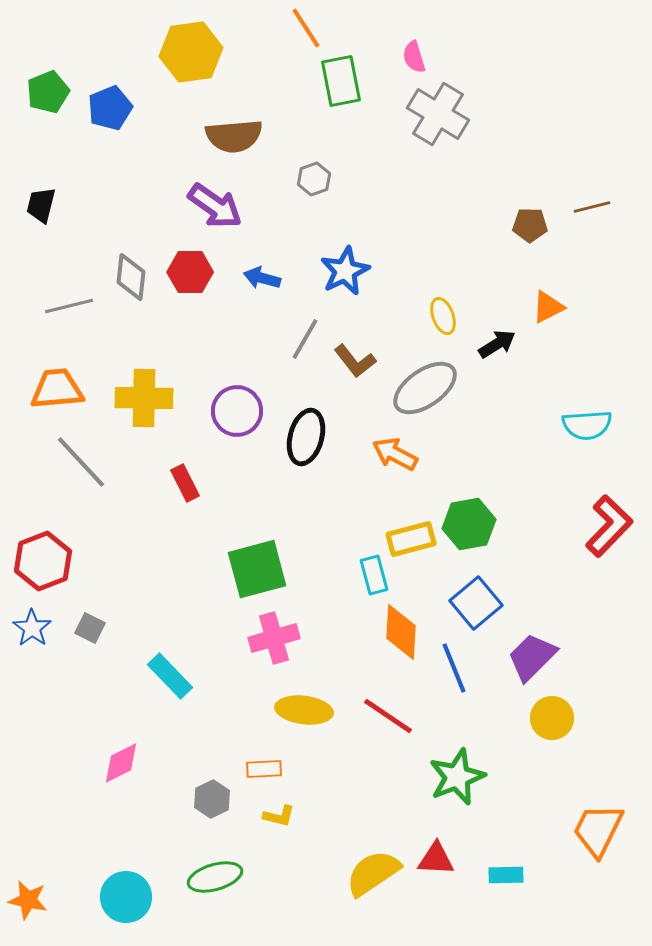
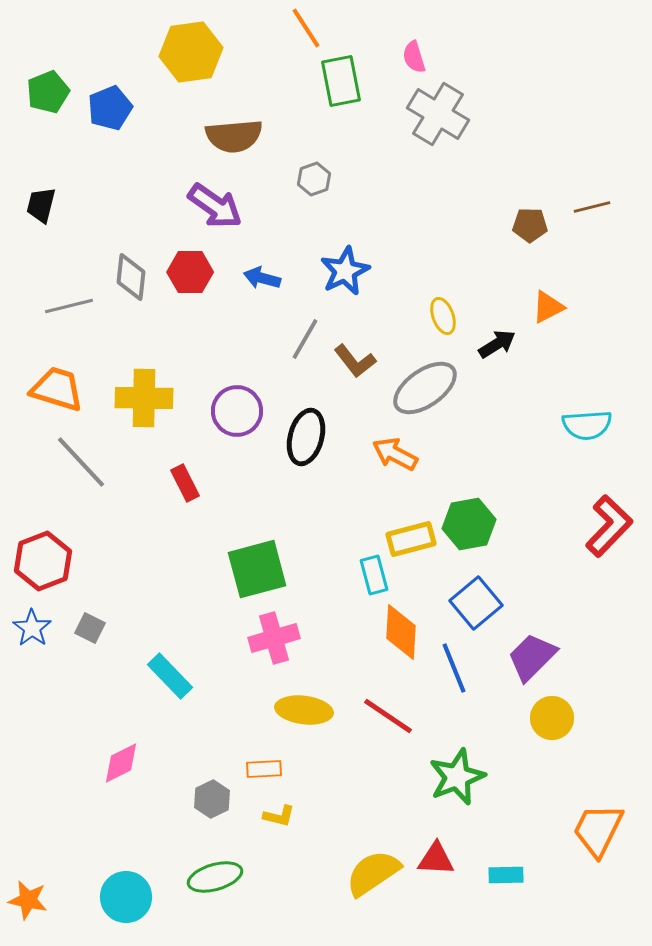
orange trapezoid at (57, 389): rotated 22 degrees clockwise
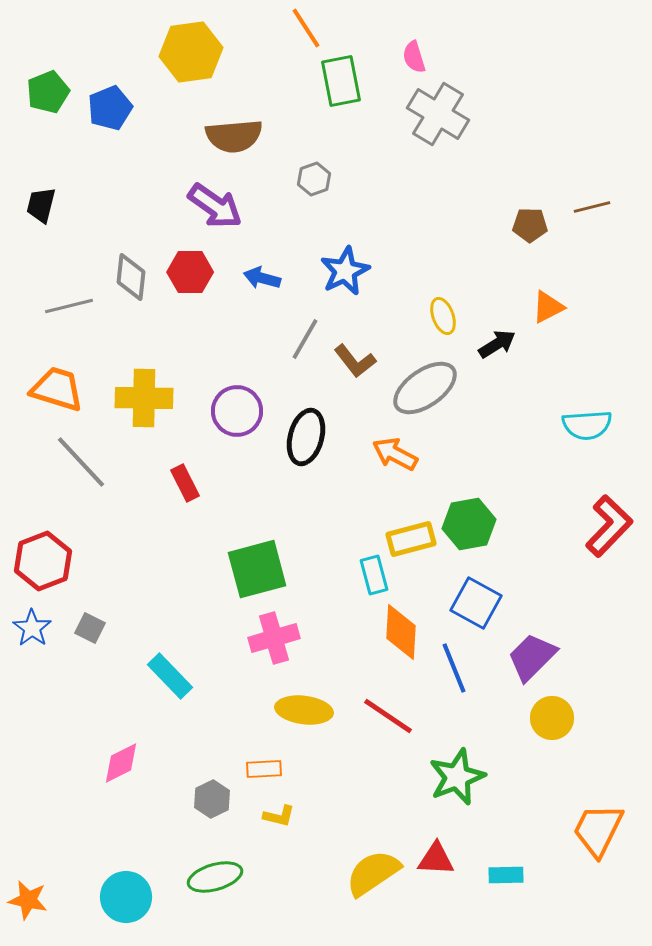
blue square at (476, 603): rotated 21 degrees counterclockwise
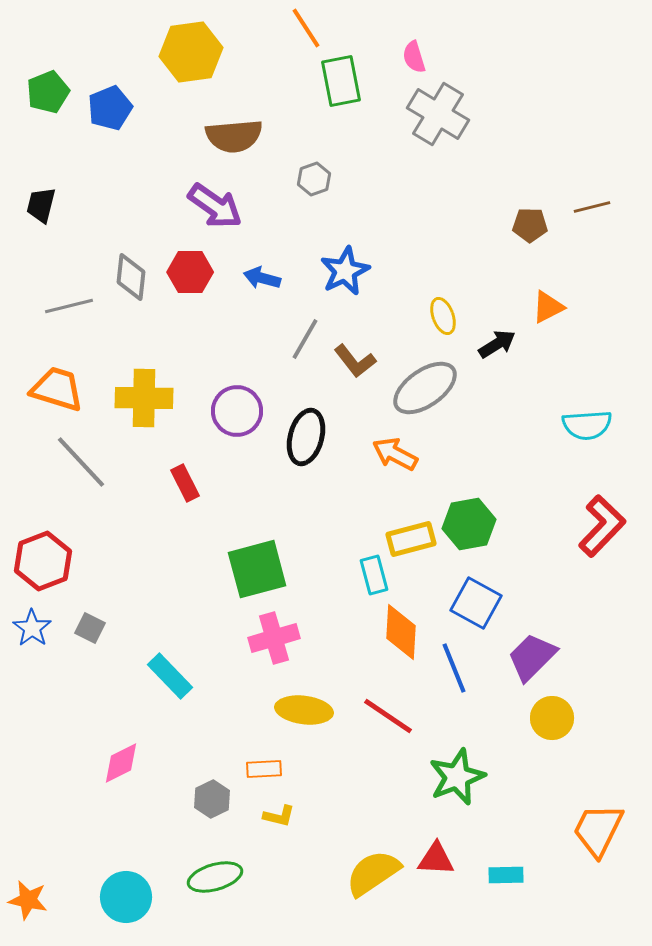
red L-shape at (609, 526): moved 7 px left
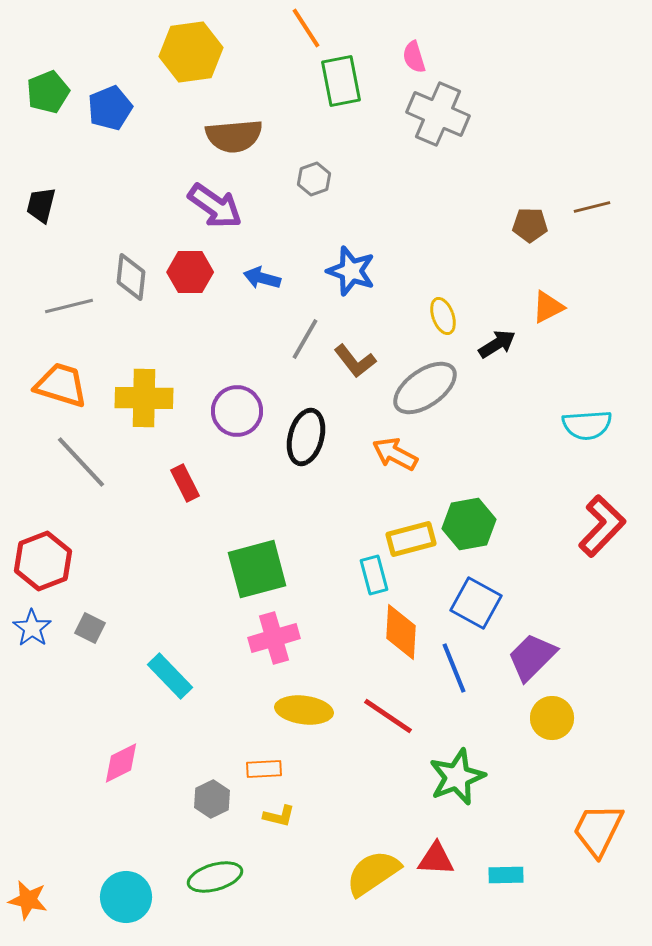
gray cross at (438, 114): rotated 8 degrees counterclockwise
blue star at (345, 271): moved 6 px right; rotated 27 degrees counterclockwise
orange trapezoid at (57, 389): moved 4 px right, 4 px up
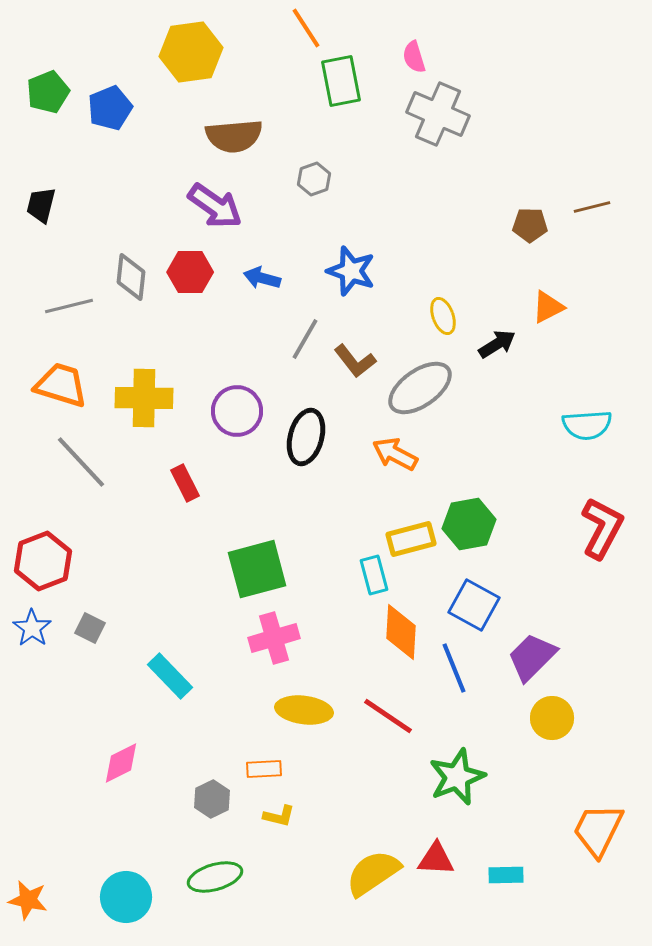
gray ellipse at (425, 388): moved 5 px left
red L-shape at (602, 526): moved 2 px down; rotated 16 degrees counterclockwise
blue square at (476, 603): moved 2 px left, 2 px down
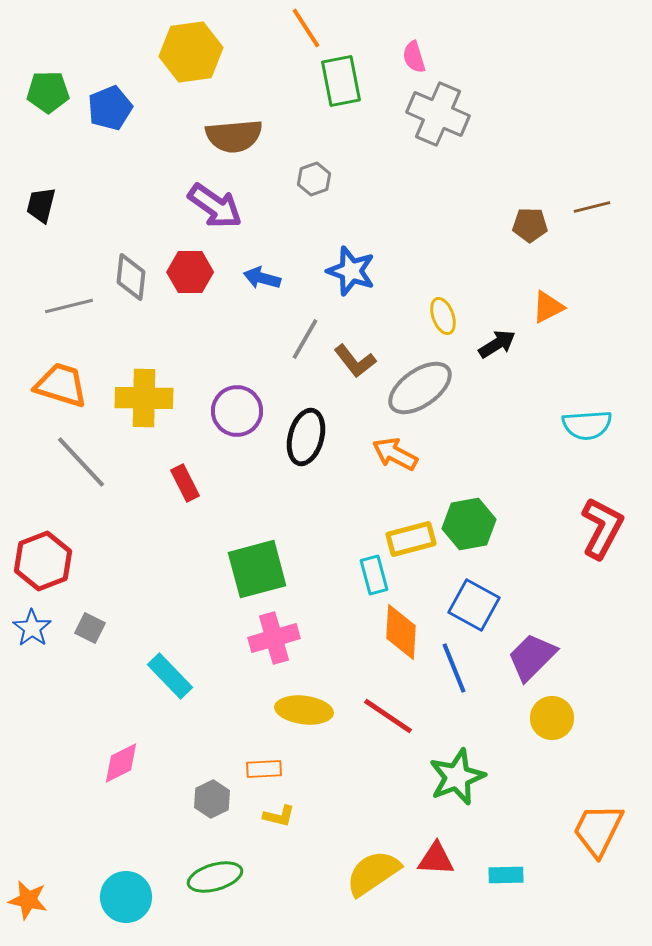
green pentagon at (48, 92): rotated 21 degrees clockwise
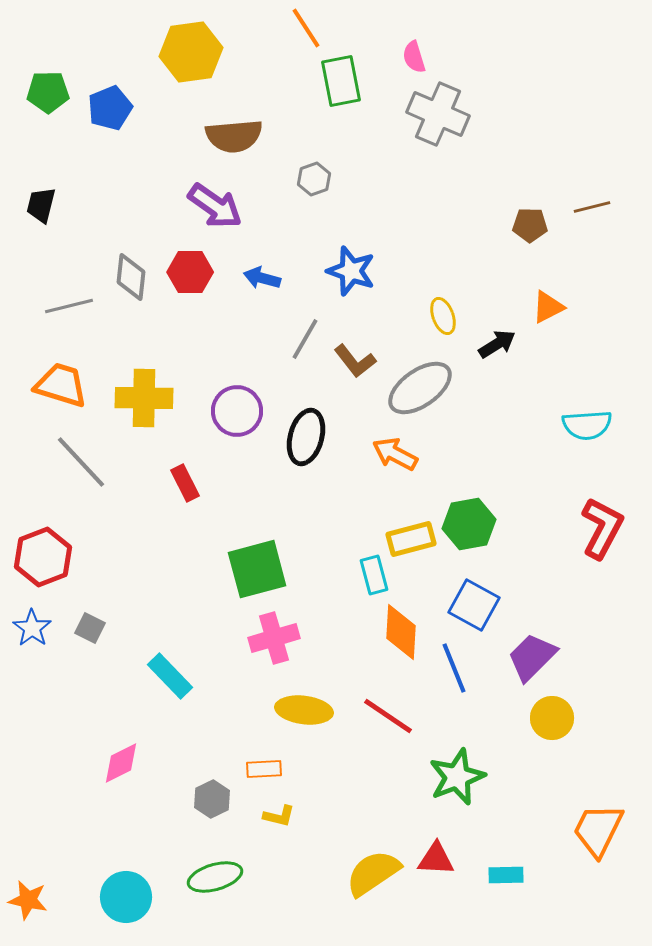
red hexagon at (43, 561): moved 4 px up
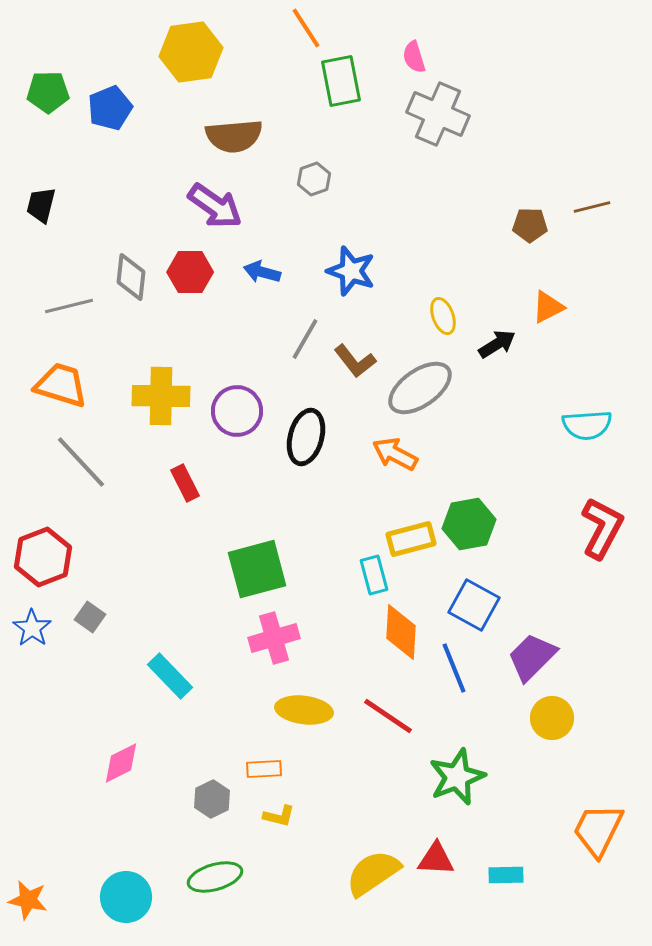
blue arrow at (262, 278): moved 6 px up
yellow cross at (144, 398): moved 17 px right, 2 px up
gray square at (90, 628): moved 11 px up; rotated 8 degrees clockwise
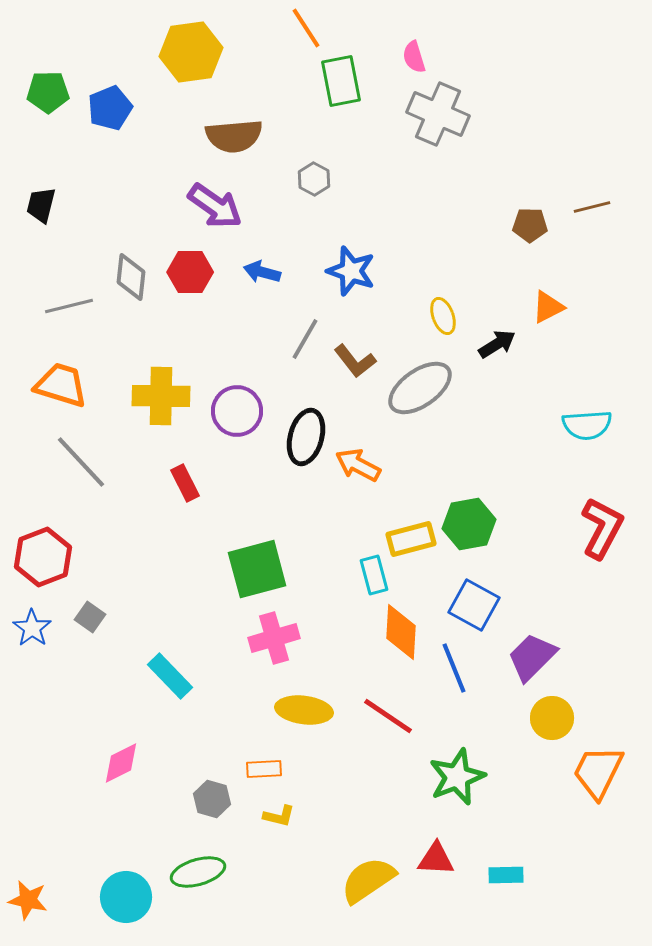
gray hexagon at (314, 179): rotated 12 degrees counterclockwise
orange arrow at (395, 454): moved 37 px left, 11 px down
gray hexagon at (212, 799): rotated 18 degrees counterclockwise
orange trapezoid at (598, 830): moved 58 px up
yellow semicircle at (373, 873): moved 5 px left, 7 px down
green ellipse at (215, 877): moved 17 px left, 5 px up
